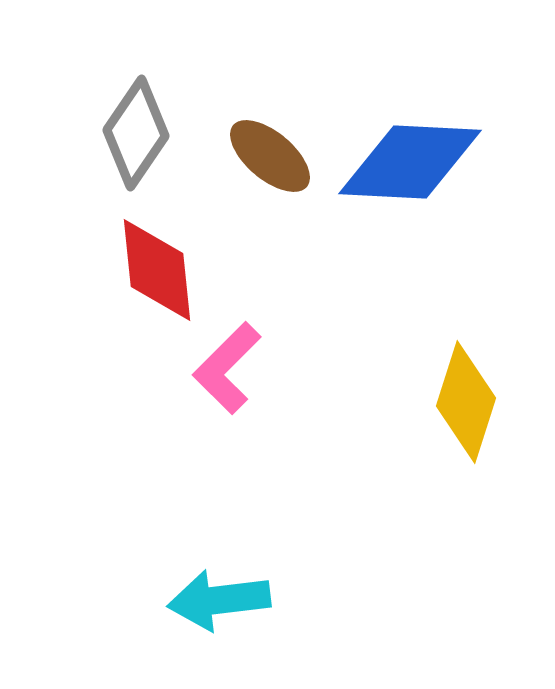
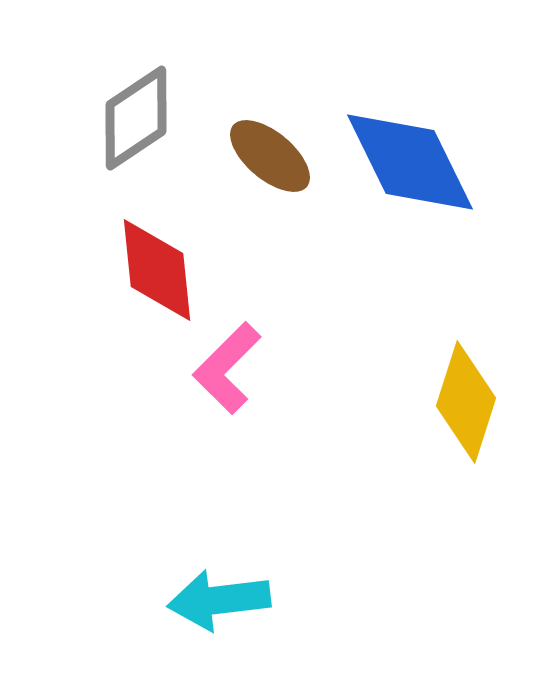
gray diamond: moved 15 px up; rotated 22 degrees clockwise
blue diamond: rotated 61 degrees clockwise
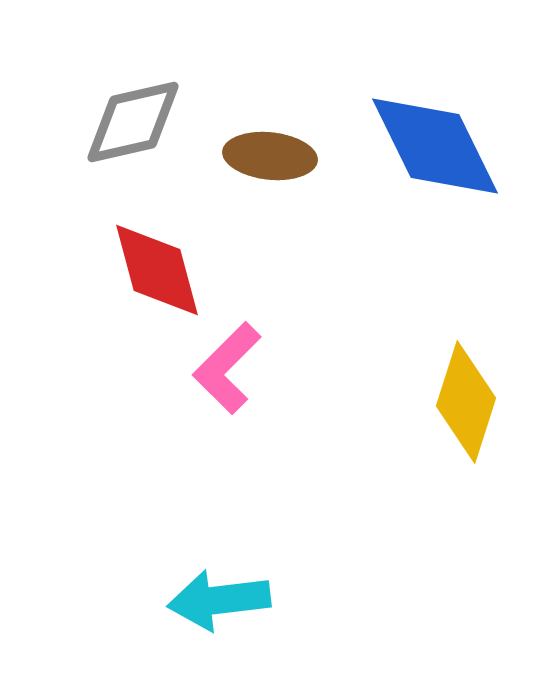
gray diamond: moved 3 px left, 4 px down; rotated 21 degrees clockwise
brown ellipse: rotated 34 degrees counterclockwise
blue diamond: moved 25 px right, 16 px up
red diamond: rotated 9 degrees counterclockwise
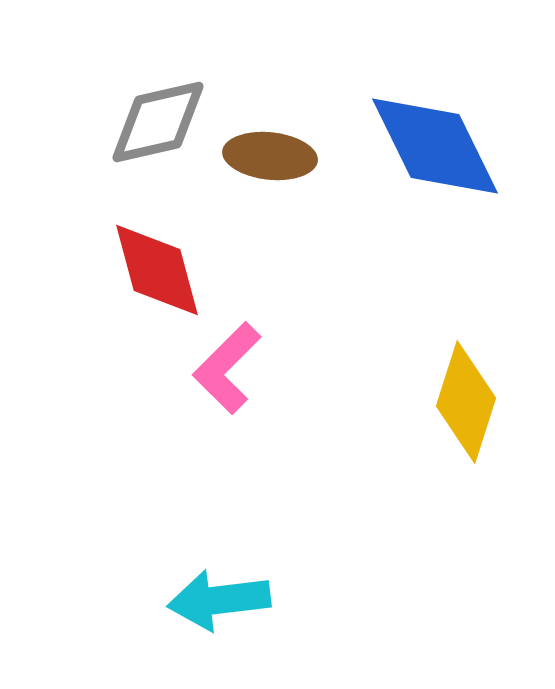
gray diamond: moved 25 px right
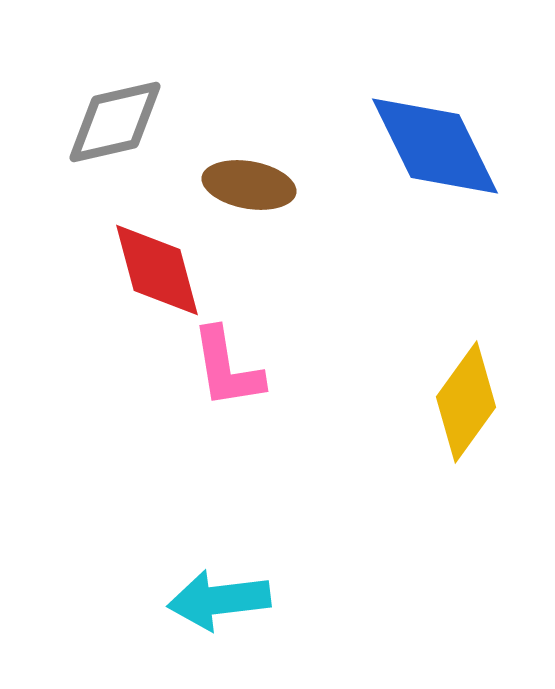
gray diamond: moved 43 px left
brown ellipse: moved 21 px left, 29 px down; rotated 4 degrees clockwise
pink L-shape: rotated 54 degrees counterclockwise
yellow diamond: rotated 18 degrees clockwise
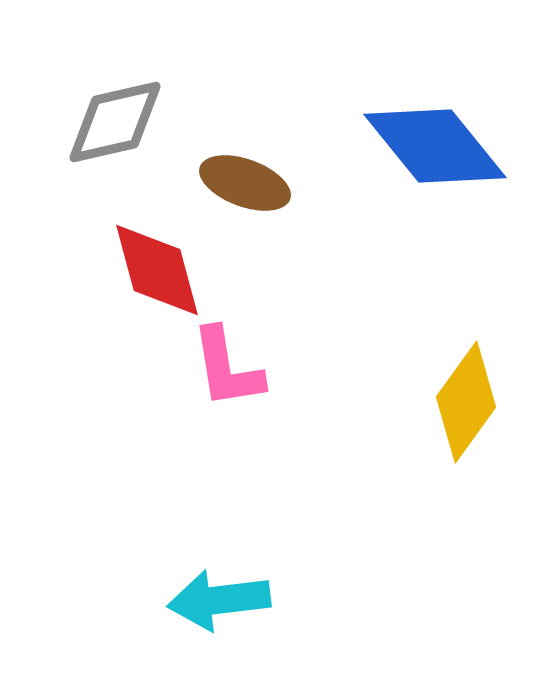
blue diamond: rotated 13 degrees counterclockwise
brown ellipse: moved 4 px left, 2 px up; rotated 10 degrees clockwise
